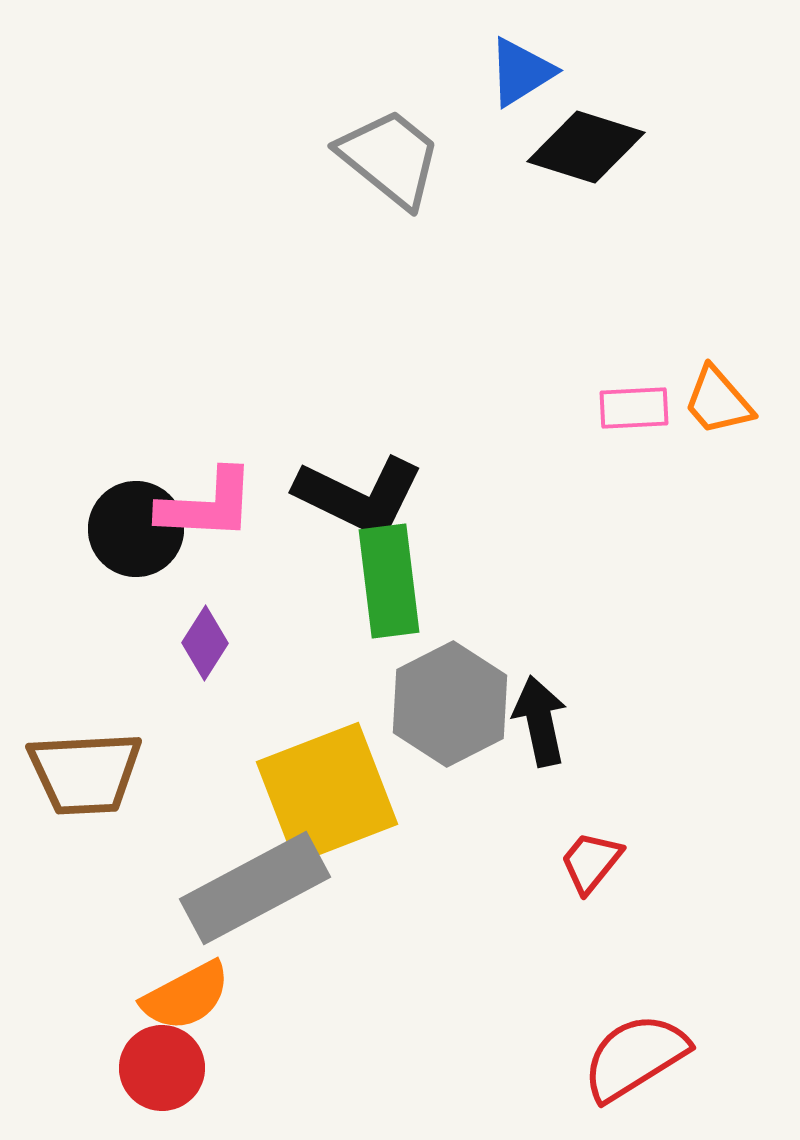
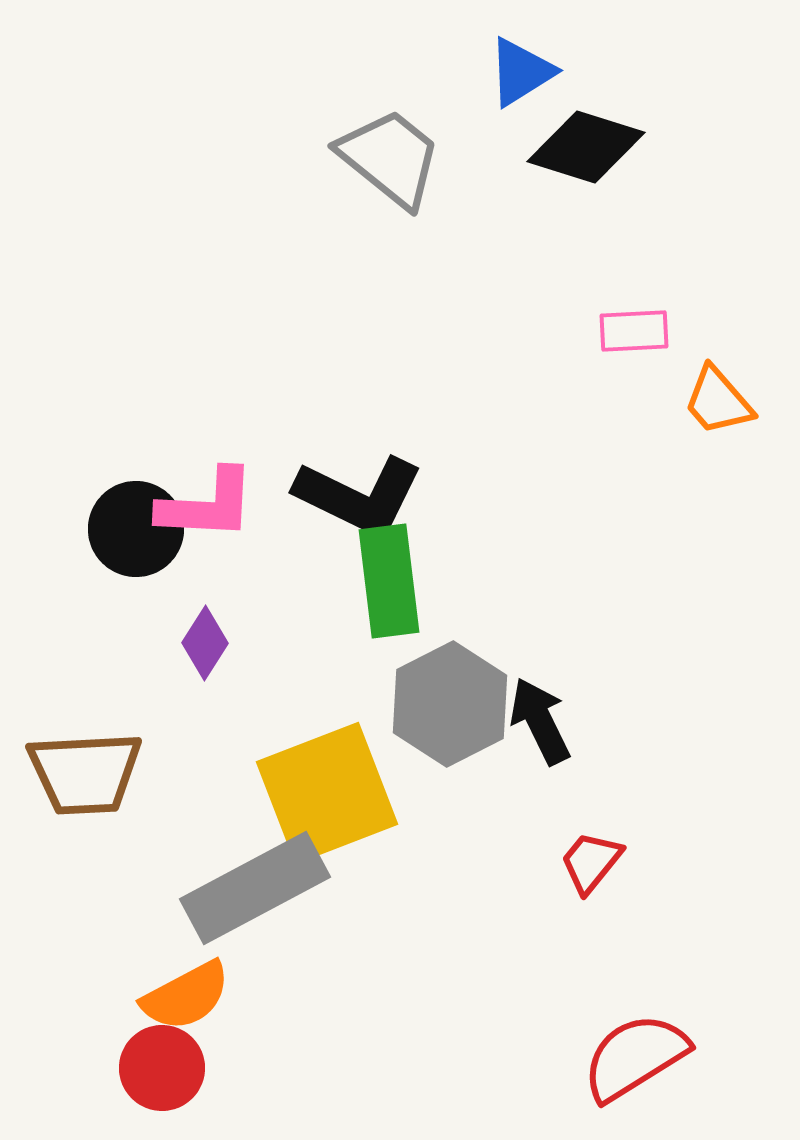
pink rectangle: moved 77 px up
black arrow: rotated 14 degrees counterclockwise
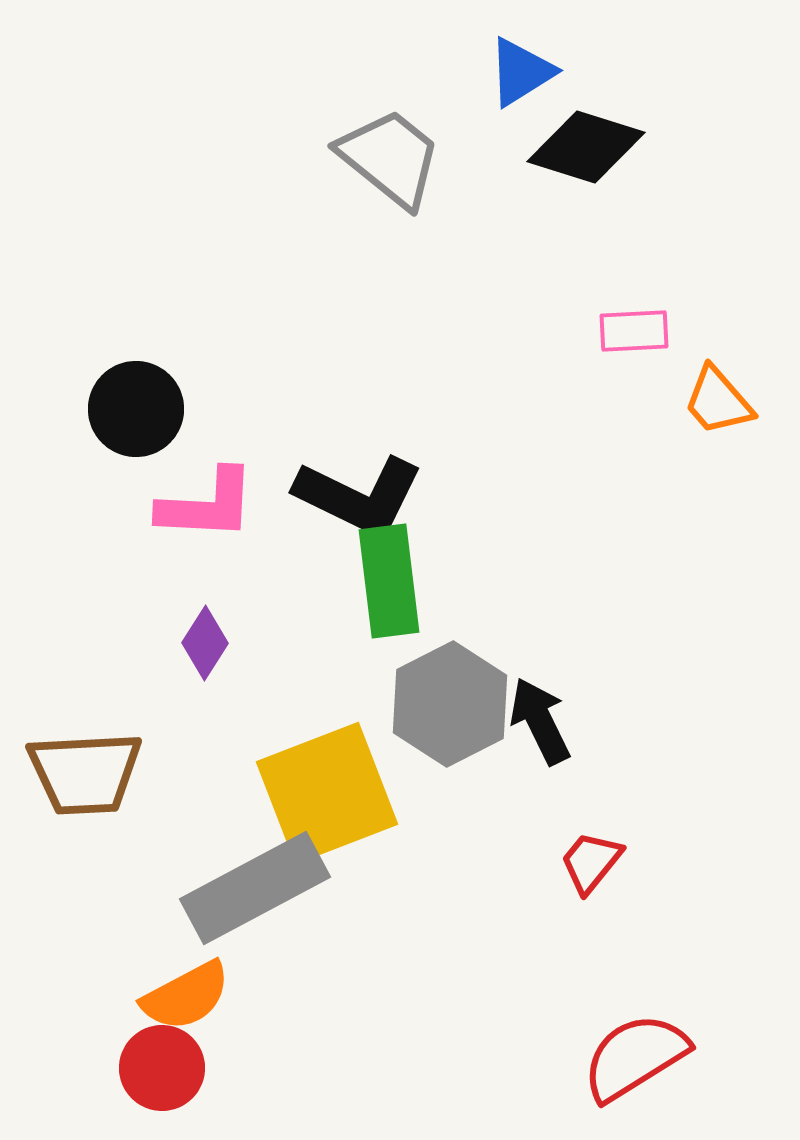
black circle: moved 120 px up
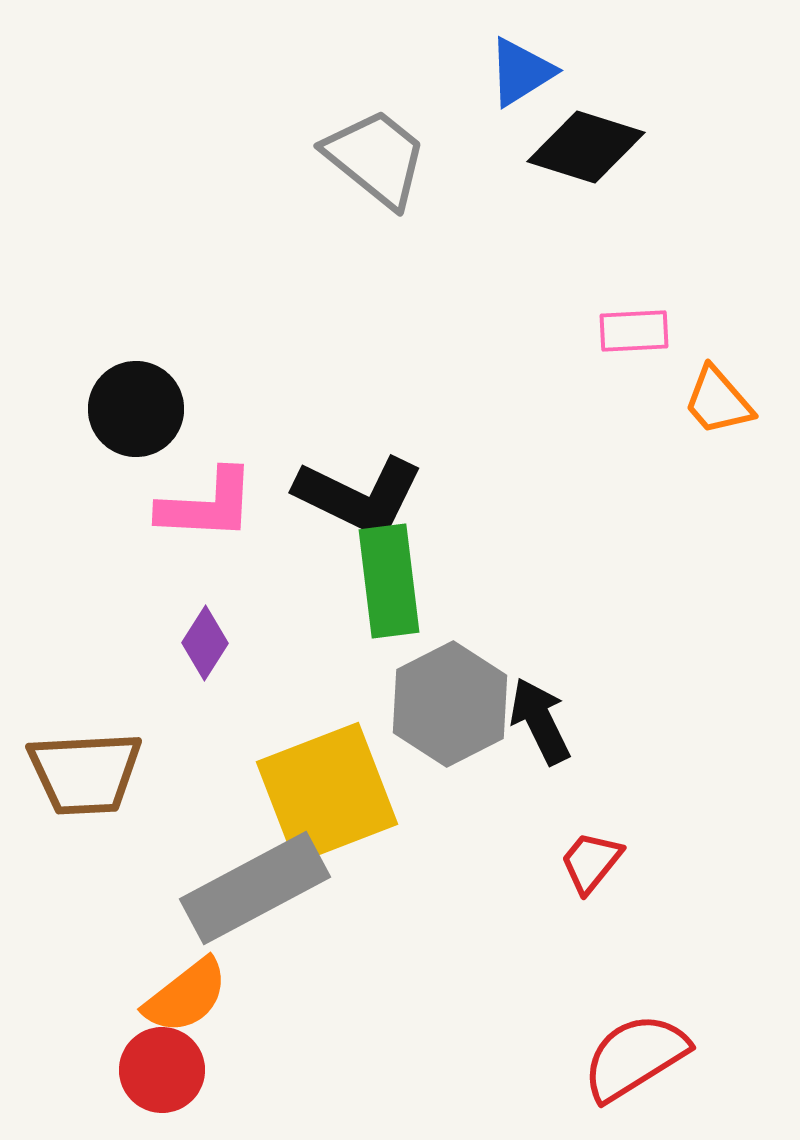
gray trapezoid: moved 14 px left
orange semicircle: rotated 10 degrees counterclockwise
red circle: moved 2 px down
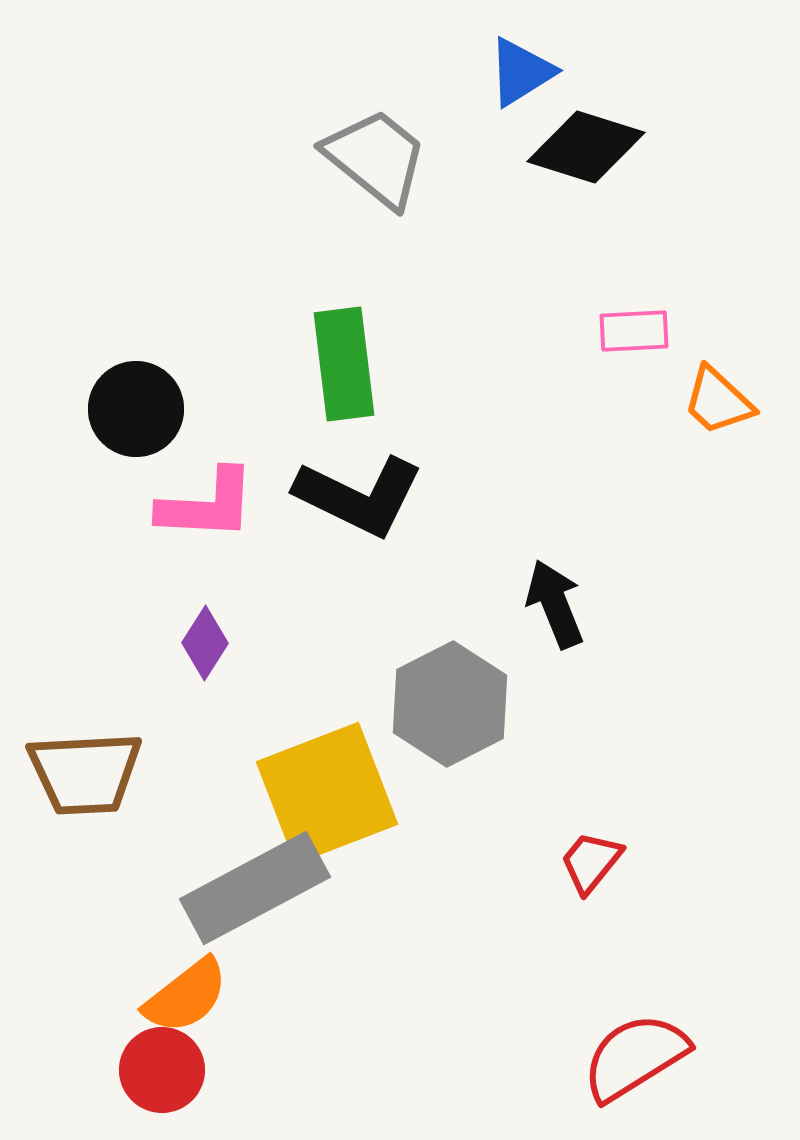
orange trapezoid: rotated 6 degrees counterclockwise
green rectangle: moved 45 px left, 217 px up
black arrow: moved 15 px right, 117 px up; rotated 4 degrees clockwise
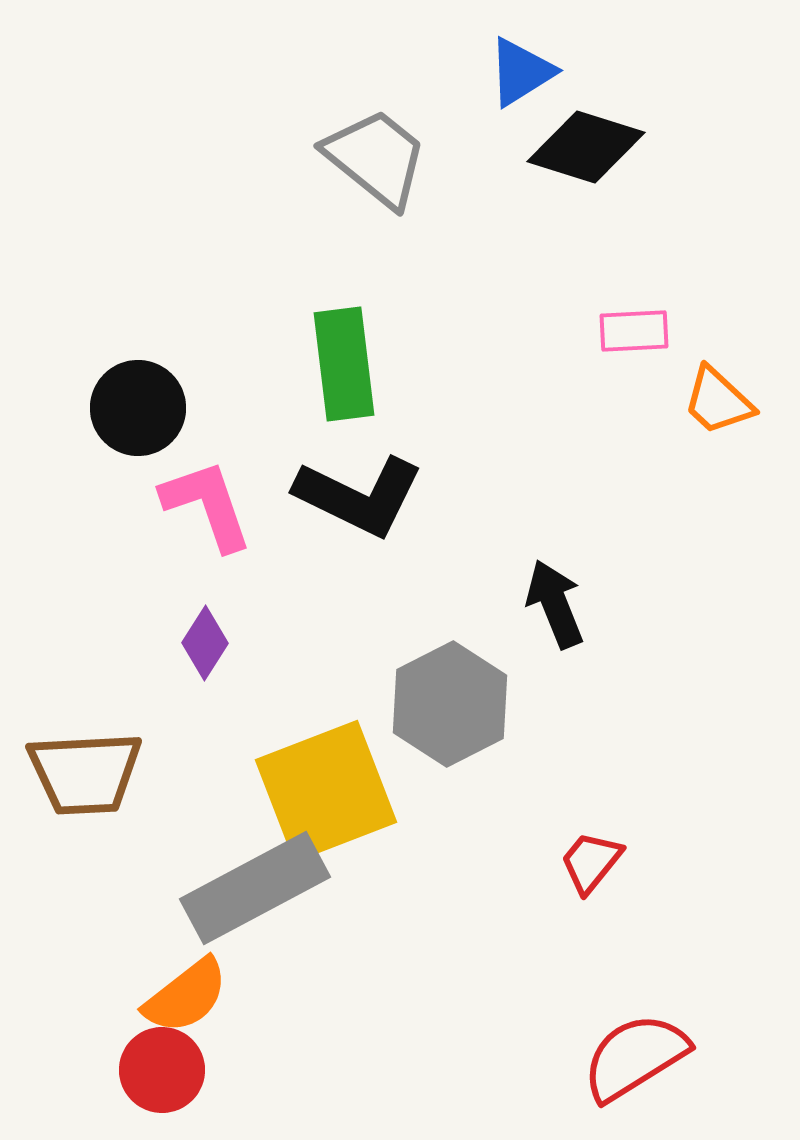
black circle: moved 2 px right, 1 px up
pink L-shape: rotated 112 degrees counterclockwise
yellow square: moved 1 px left, 2 px up
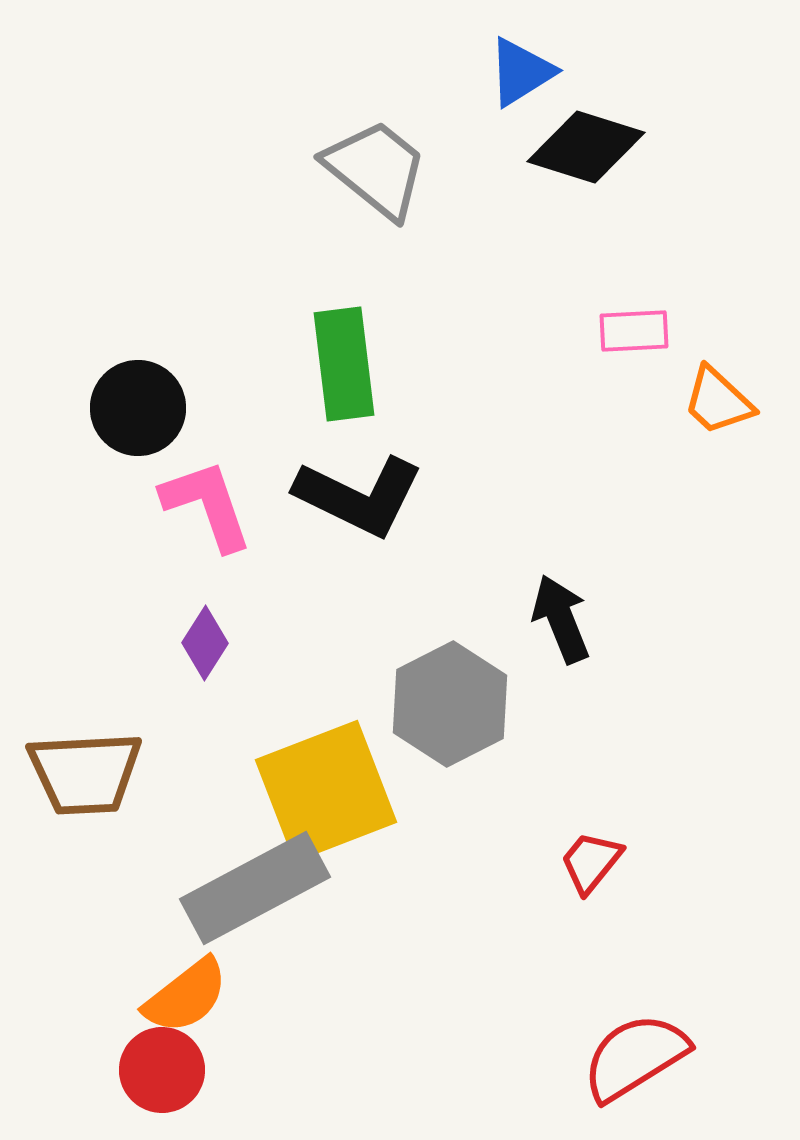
gray trapezoid: moved 11 px down
black arrow: moved 6 px right, 15 px down
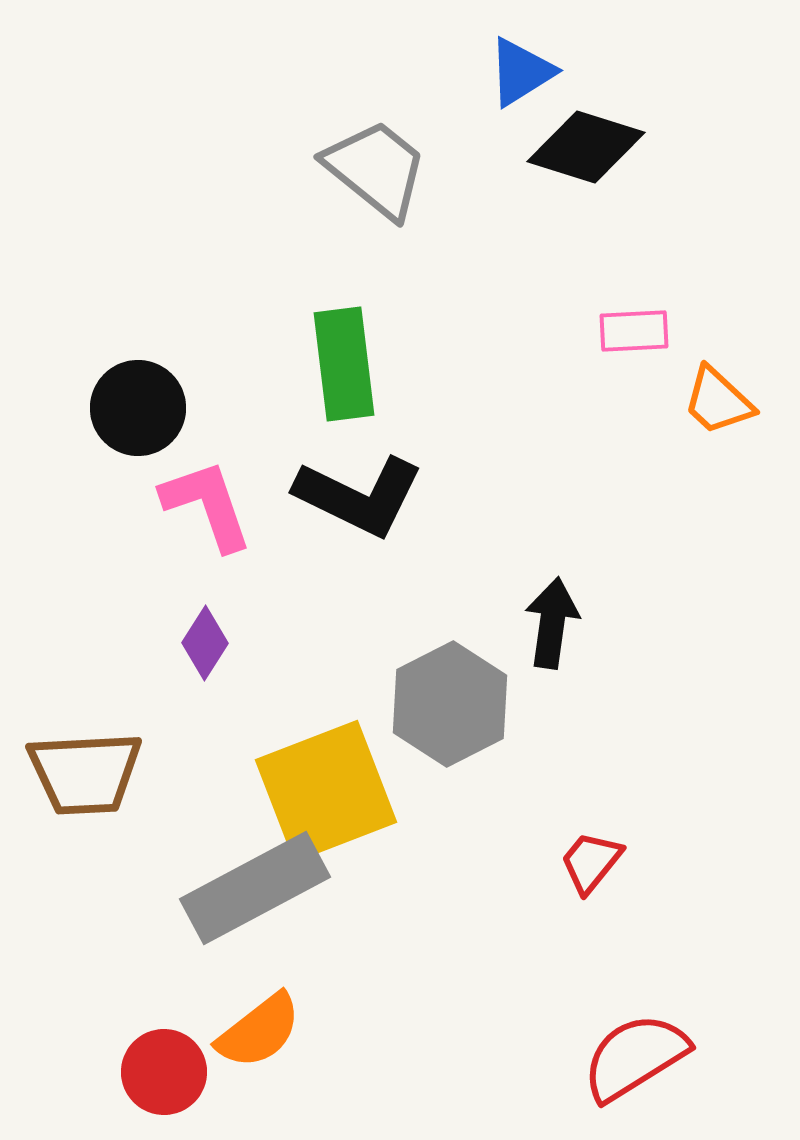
black arrow: moved 9 px left, 4 px down; rotated 30 degrees clockwise
orange semicircle: moved 73 px right, 35 px down
red circle: moved 2 px right, 2 px down
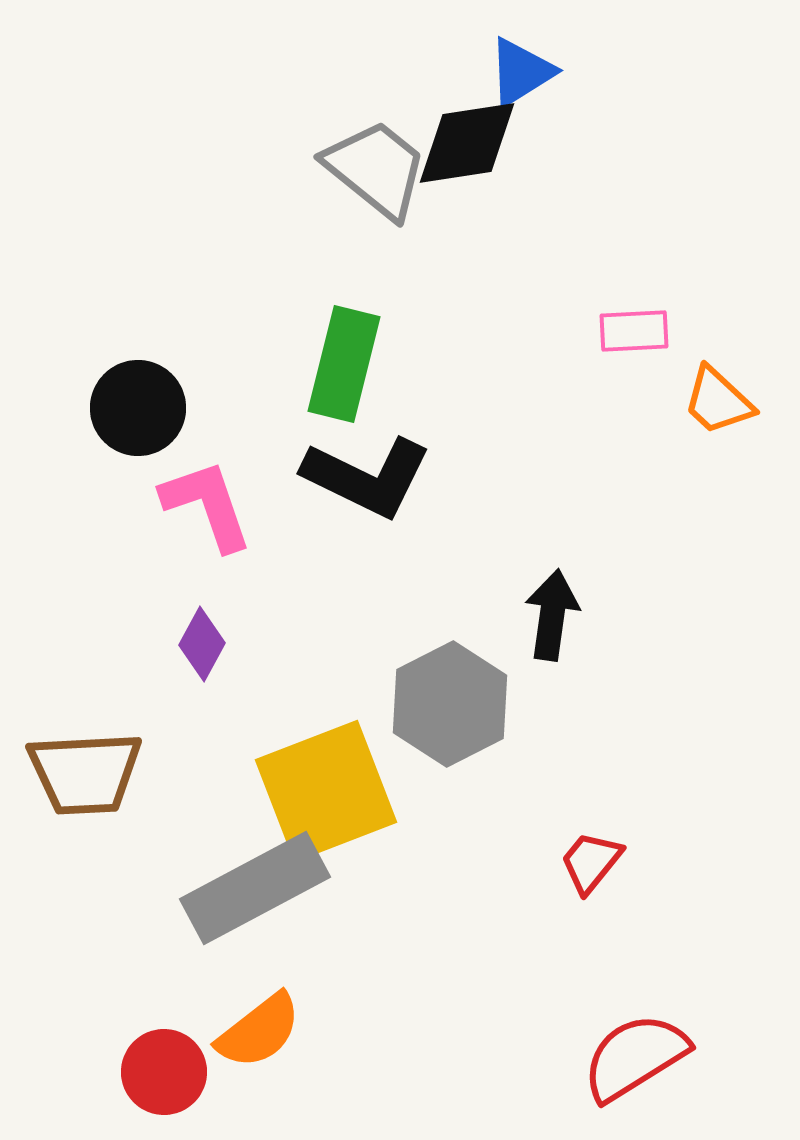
black diamond: moved 119 px left, 4 px up; rotated 26 degrees counterclockwise
green rectangle: rotated 21 degrees clockwise
black L-shape: moved 8 px right, 19 px up
black arrow: moved 8 px up
purple diamond: moved 3 px left, 1 px down; rotated 4 degrees counterclockwise
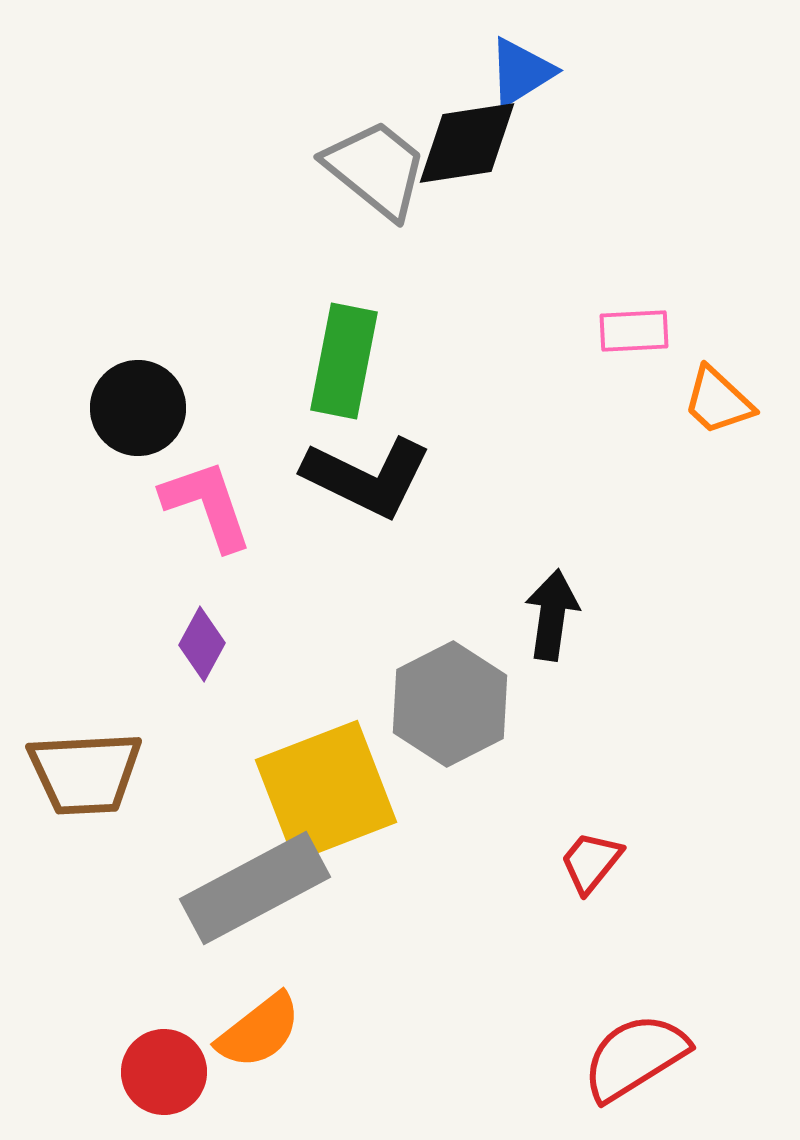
green rectangle: moved 3 px up; rotated 3 degrees counterclockwise
